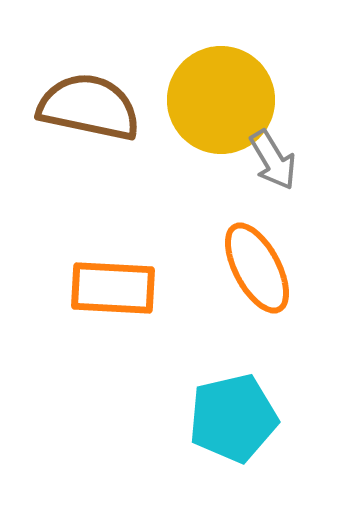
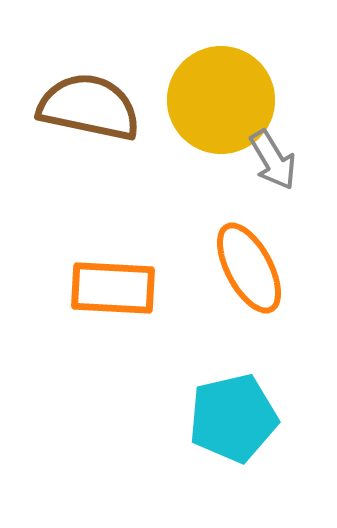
orange ellipse: moved 8 px left
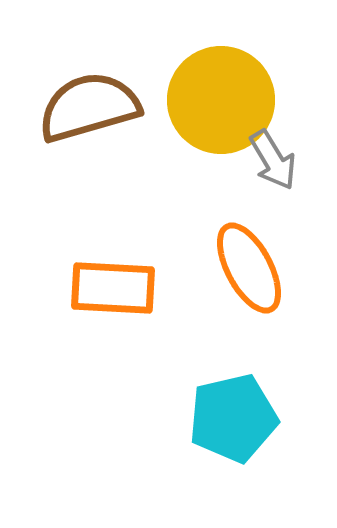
brown semicircle: rotated 28 degrees counterclockwise
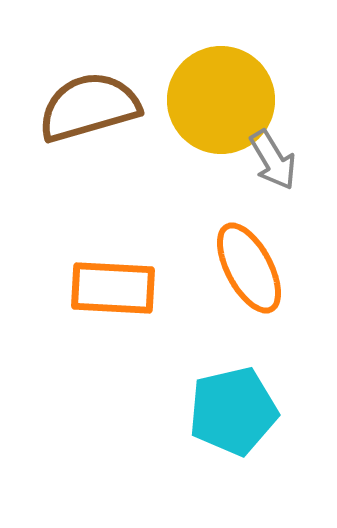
cyan pentagon: moved 7 px up
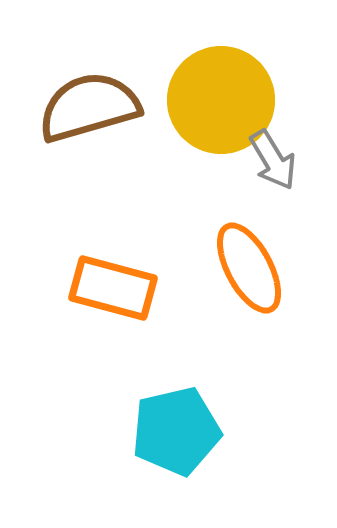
orange rectangle: rotated 12 degrees clockwise
cyan pentagon: moved 57 px left, 20 px down
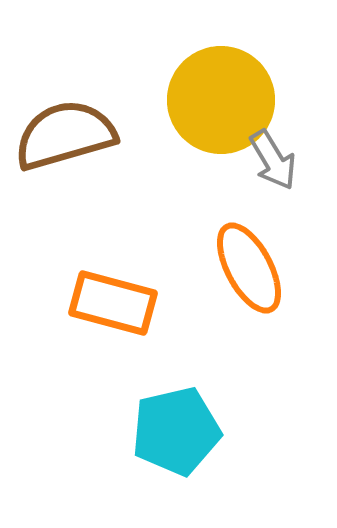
brown semicircle: moved 24 px left, 28 px down
orange rectangle: moved 15 px down
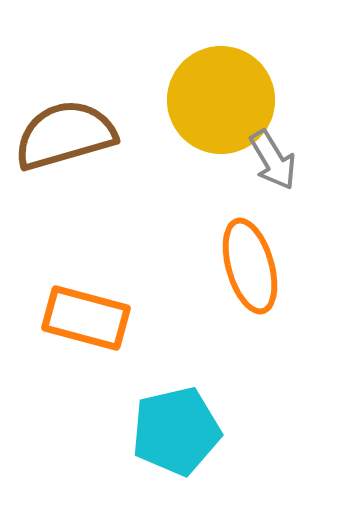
orange ellipse: moved 1 px right, 2 px up; rotated 12 degrees clockwise
orange rectangle: moved 27 px left, 15 px down
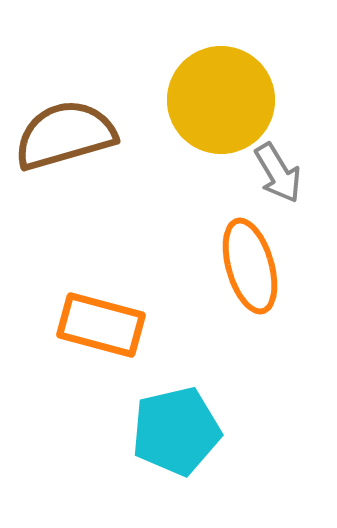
gray arrow: moved 5 px right, 13 px down
orange rectangle: moved 15 px right, 7 px down
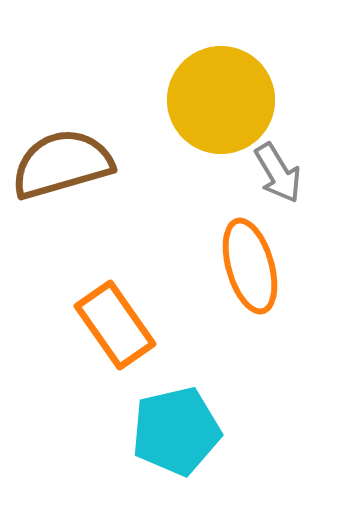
brown semicircle: moved 3 px left, 29 px down
orange rectangle: moved 14 px right; rotated 40 degrees clockwise
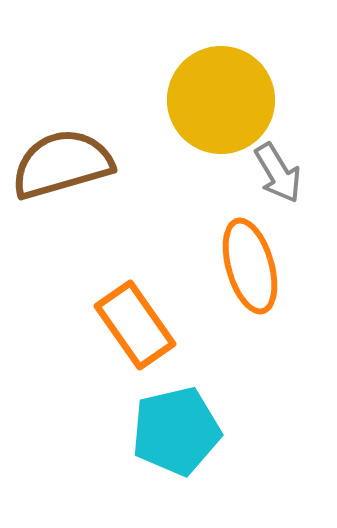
orange rectangle: moved 20 px right
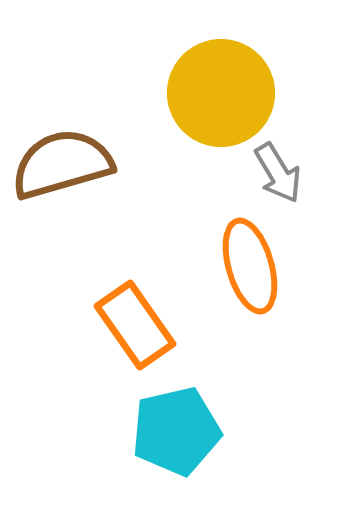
yellow circle: moved 7 px up
